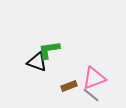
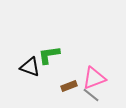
green L-shape: moved 5 px down
black triangle: moved 7 px left, 5 px down
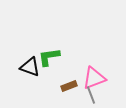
green L-shape: moved 2 px down
gray line: rotated 30 degrees clockwise
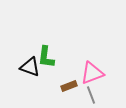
green L-shape: moved 3 px left; rotated 75 degrees counterclockwise
pink triangle: moved 2 px left, 5 px up
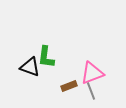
gray line: moved 4 px up
